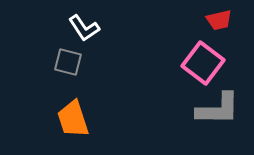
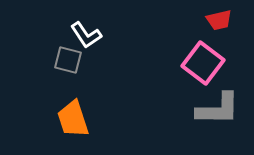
white L-shape: moved 2 px right, 7 px down
gray square: moved 2 px up
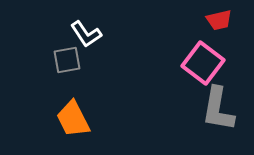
white L-shape: moved 1 px up
gray square: moved 1 px left; rotated 24 degrees counterclockwise
gray L-shape: rotated 99 degrees clockwise
orange trapezoid: rotated 9 degrees counterclockwise
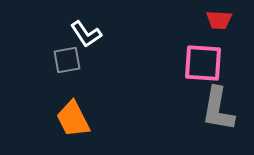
red trapezoid: rotated 16 degrees clockwise
pink square: rotated 33 degrees counterclockwise
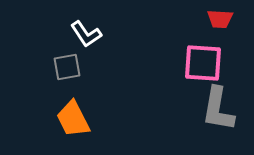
red trapezoid: moved 1 px right, 1 px up
gray square: moved 7 px down
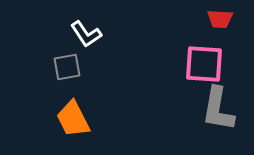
pink square: moved 1 px right, 1 px down
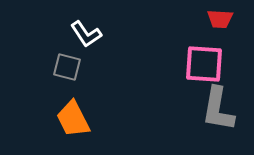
gray square: rotated 24 degrees clockwise
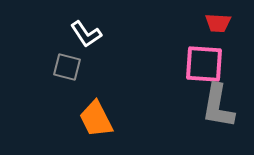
red trapezoid: moved 2 px left, 4 px down
gray L-shape: moved 3 px up
orange trapezoid: moved 23 px right
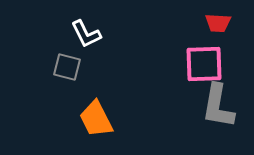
white L-shape: rotated 8 degrees clockwise
pink square: rotated 6 degrees counterclockwise
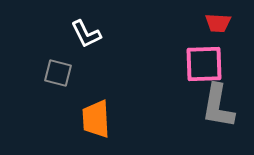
gray square: moved 9 px left, 6 px down
orange trapezoid: rotated 24 degrees clockwise
